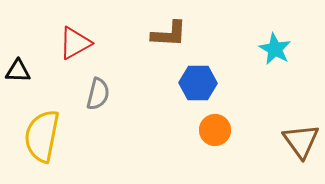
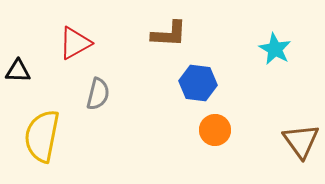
blue hexagon: rotated 6 degrees clockwise
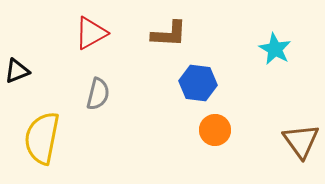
red triangle: moved 16 px right, 10 px up
black triangle: moved 1 px left; rotated 24 degrees counterclockwise
yellow semicircle: moved 2 px down
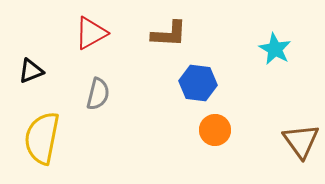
black triangle: moved 14 px right
